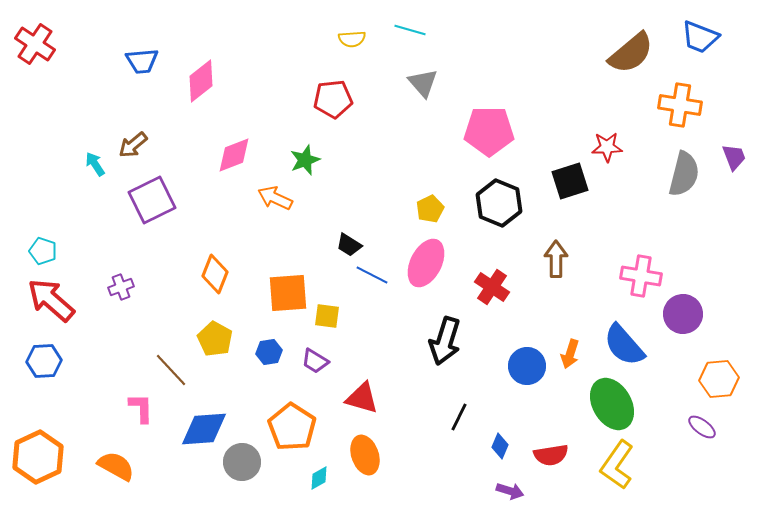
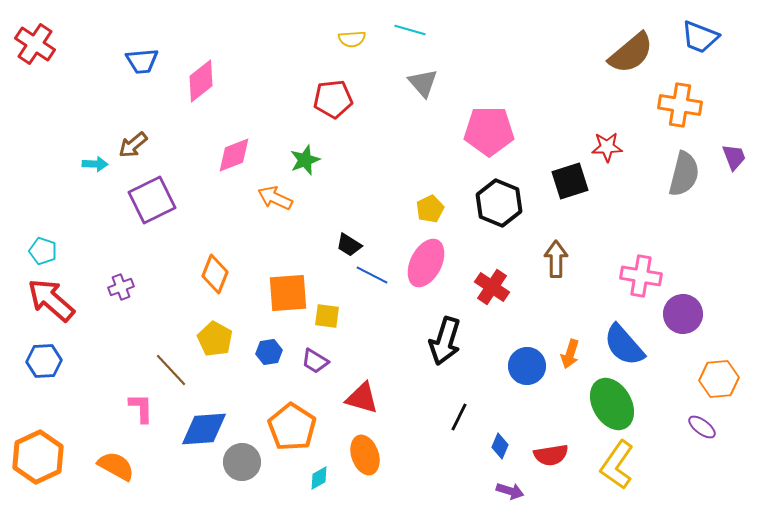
cyan arrow at (95, 164): rotated 125 degrees clockwise
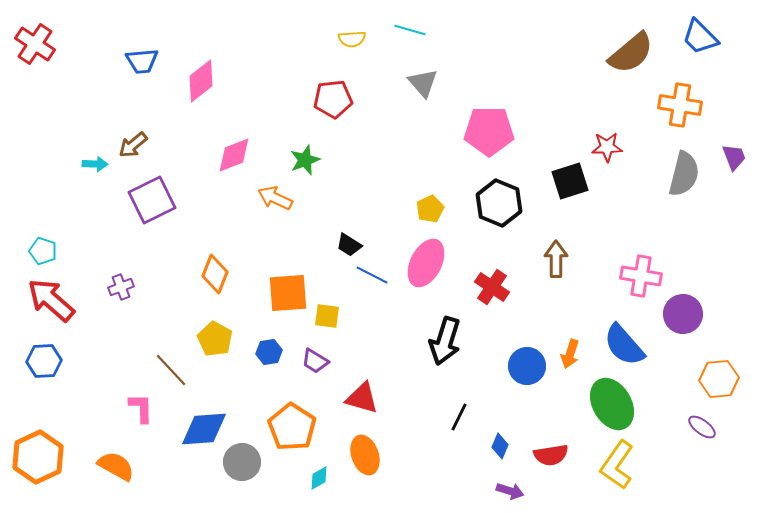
blue trapezoid at (700, 37): rotated 24 degrees clockwise
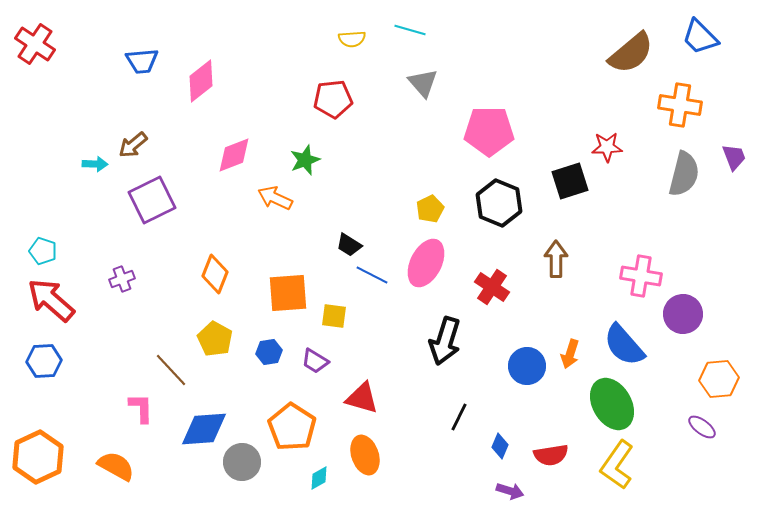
purple cross at (121, 287): moved 1 px right, 8 px up
yellow square at (327, 316): moved 7 px right
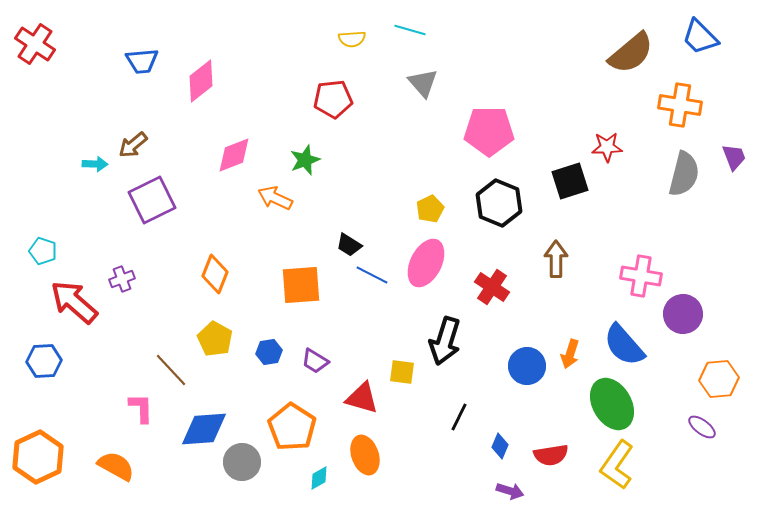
orange square at (288, 293): moved 13 px right, 8 px up
red arrow at (51, 300): moved 23 px right, 2 px down
yellow square at (334, 316): moved 68 px right, 56 px down
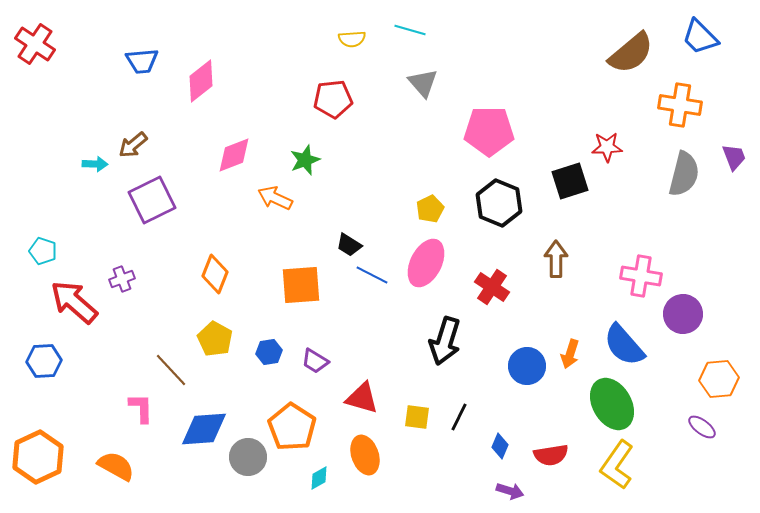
yellow square at (402, 372): moved 15 px right, 45 px down
gray circle at (242, 462): moved 6 px right, 5 px up
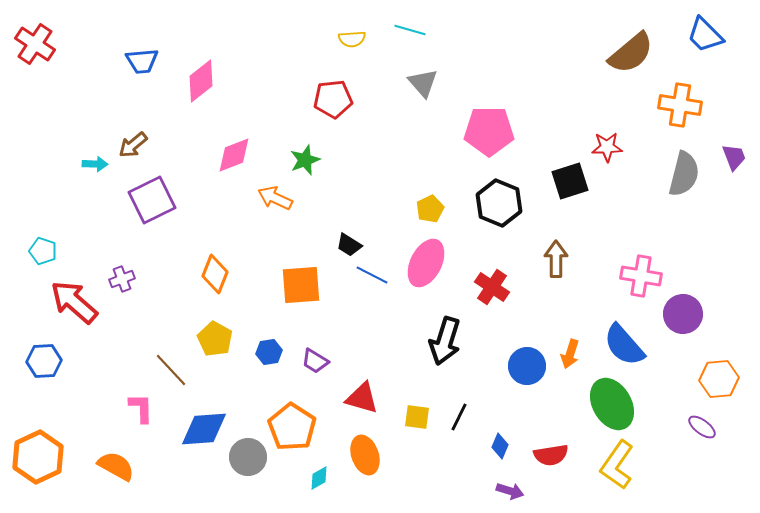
blue trapezoid at (700, 37): moved 5 px right, 2 px up
